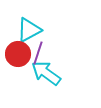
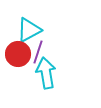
purple line: moved 1 px up
cyan arrow: rotated 44 degrees clockwise
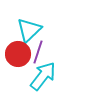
cyan triangle: rotated 16 degrees counterclockwise
cyan arrow: moved 3 px left, 3 px down; rotated 48 degrees clockwise
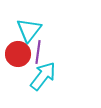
cyan triangle: rotated 8 degrees counterclockwise
purple line: rotated 10 degrees counterclockwise
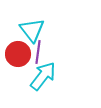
cyan triangle: moved 3 px right; rotated 16 degrees counterclockwise
